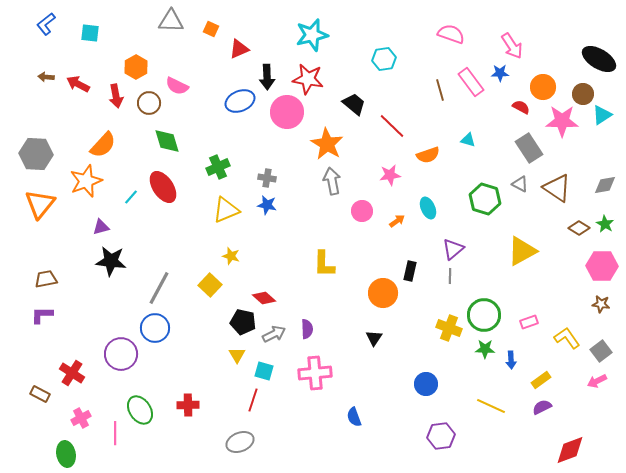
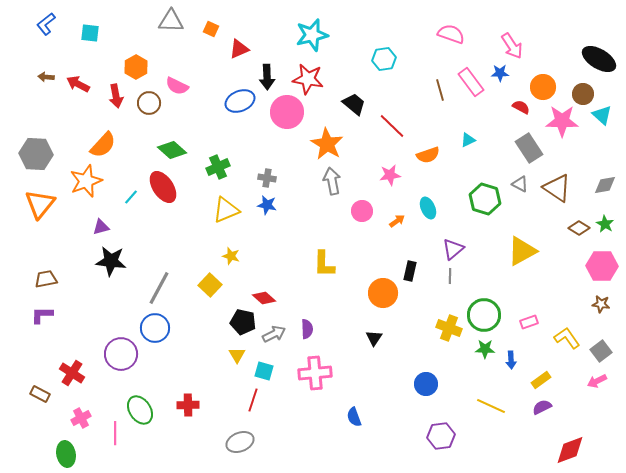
cyan triangle at (602, 115): rotated 45 degrees counterclockwise
cyan triangle at (468, 140): rotated 42 degrees counterclockwise
green diamond at (167, 141): moved 5 px right, 9 px down; rotated 32 degrees counterclockwise
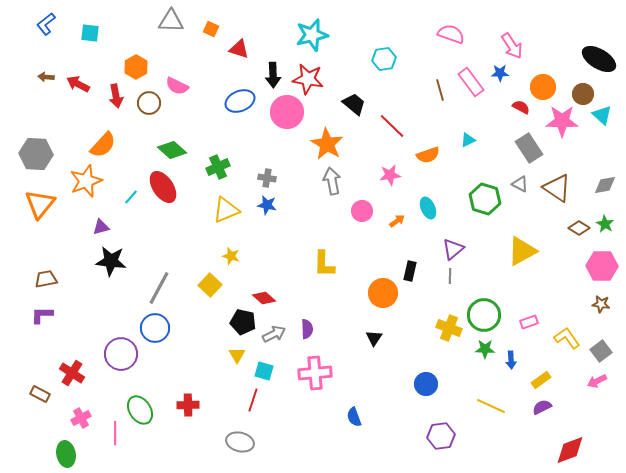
red triangle at (239, 49): rotated 40 degrees clockwise
black arrow at (267, 77): moved 6 px right, 2 px up
gray ellipse at (240, 442): rotated 36 degrees clockwise
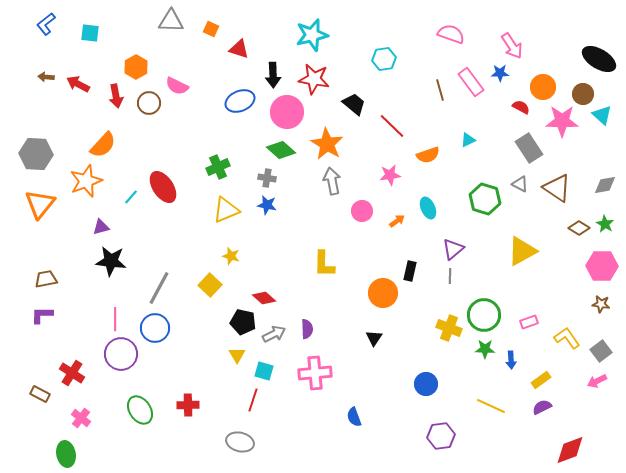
red star at (308, 79): moved 6 px right
green diamond at (172, 150): moved 109 px right
pink cross at (81, 418): rotated 24 degrees counterclockwise
pink line at (115, 433): moved 114 px up
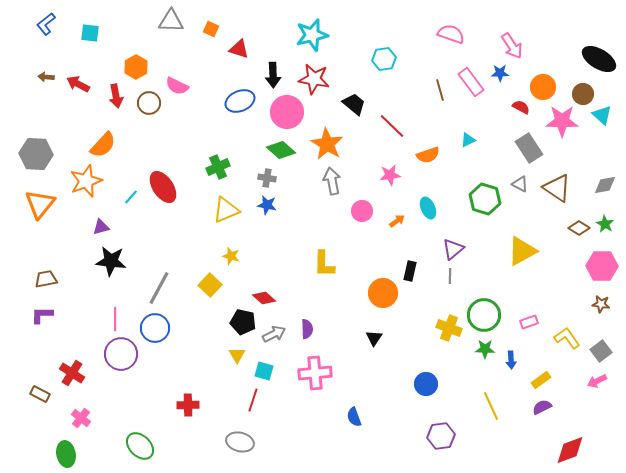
yellow line at (491, 406): rotated 40 degrees clockwise
green ellipse at (140, 410): moved 36 px down; rotated 12 degrees counterclockwise
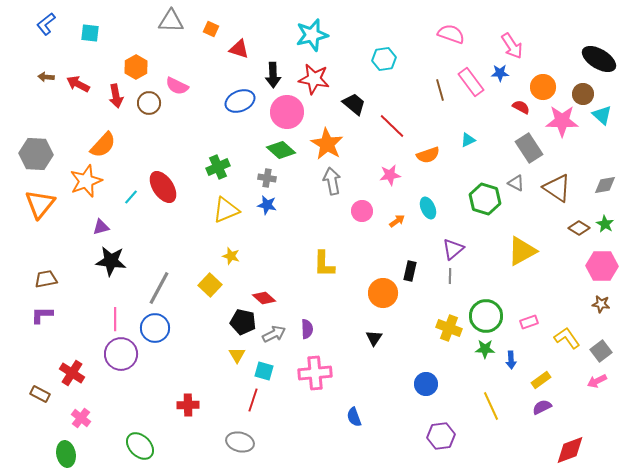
gray triangle at (520, 184): moved 4 px left, 1 px up
green circle at (484, 315): moved 2 px right, 1 px down
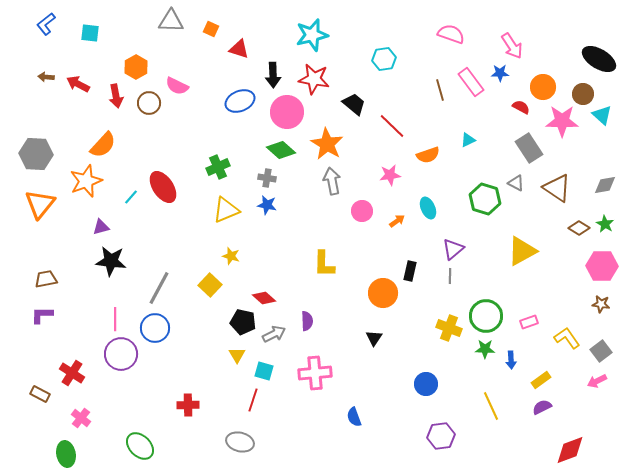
purple semicircle at (307, 329): moved 8 px up
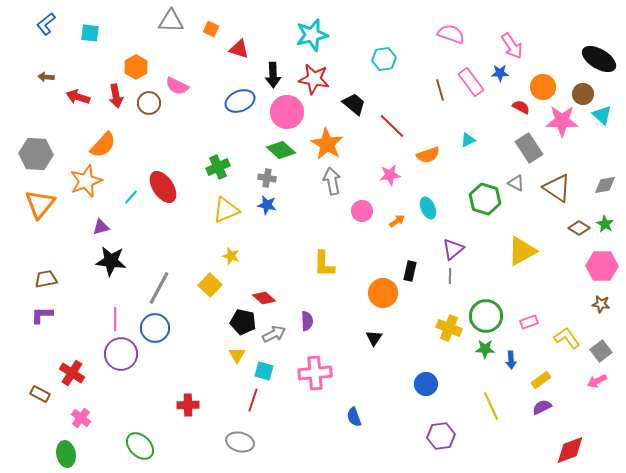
red arrow at (78, 84): moved 13 px down; rotated 10 degrees counterclockwise
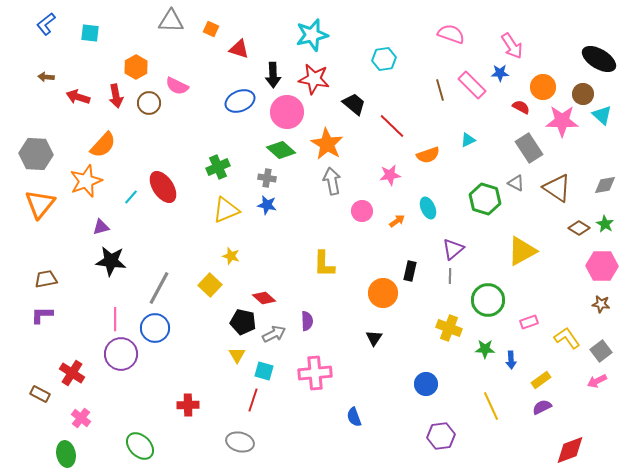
pink rectangle at (471, 82): moved 1 px right, 3 px down; rotated 8 degrees counterclockwise
green circle at (486, 316): moved 2 px right, 16 px up
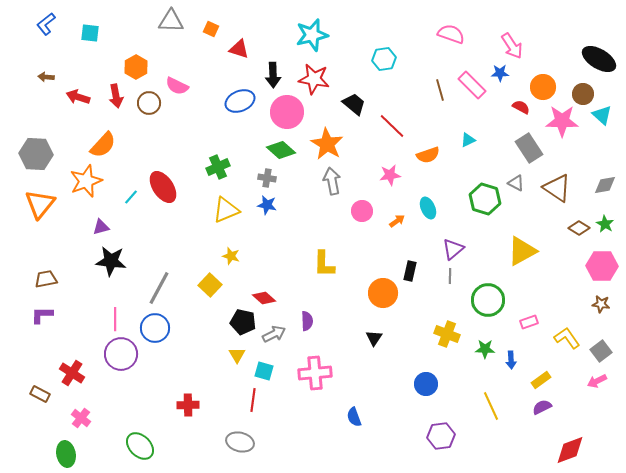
yellow cross at (449, 328): moved 2 px left, 6 px down
red line at (253, 400): rotated 10 degrees counterclockwise
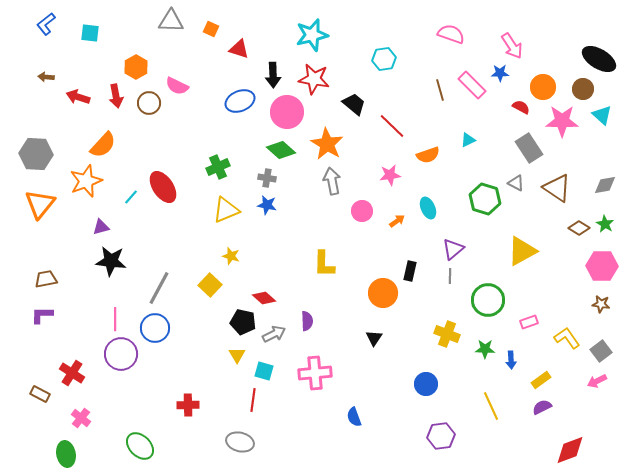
brown circle at (583, 94): moved 5 px up
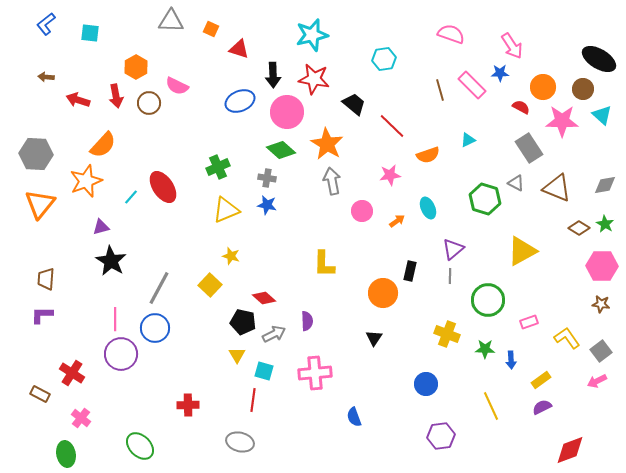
red arrow at (78, 97): moved 3 px down
brown triangle at (557, 188): rotated 12 degrees counterclockwise
black star at (111, 261): rotated 24 degrees clockwise
brown trapezoid at (46, 279): rotated 75 degrees counterclockwise
